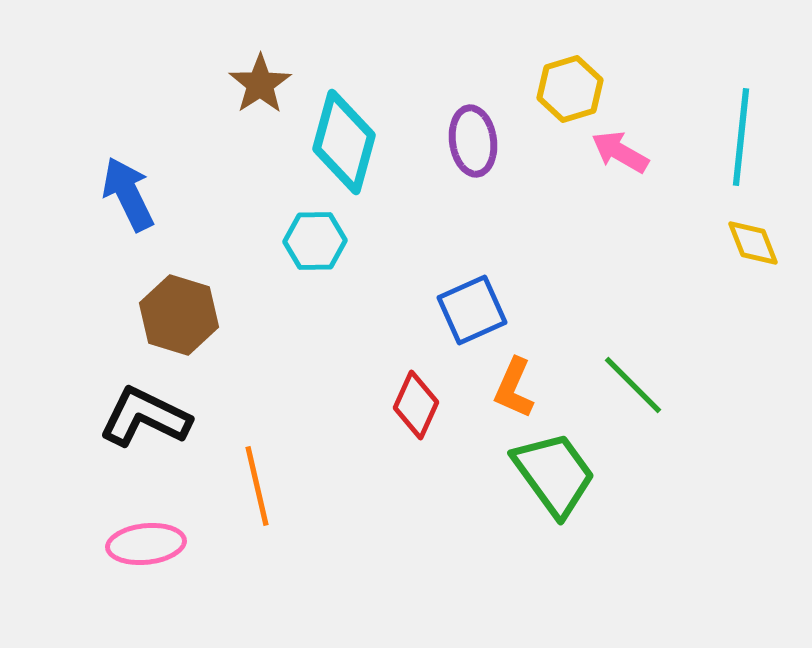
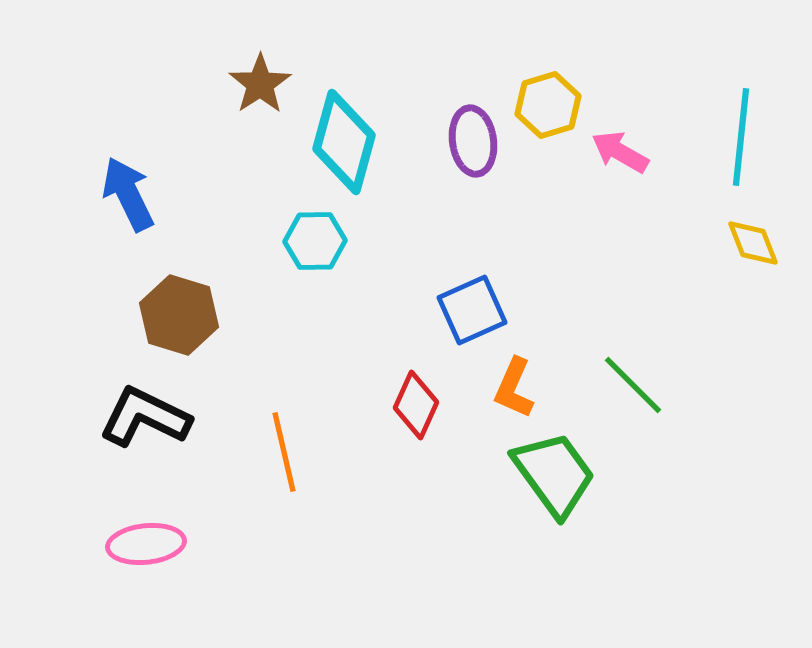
yellow hexagon: moved 22 px left, 16 px down
orange line: moved 27 px right, 34 px up
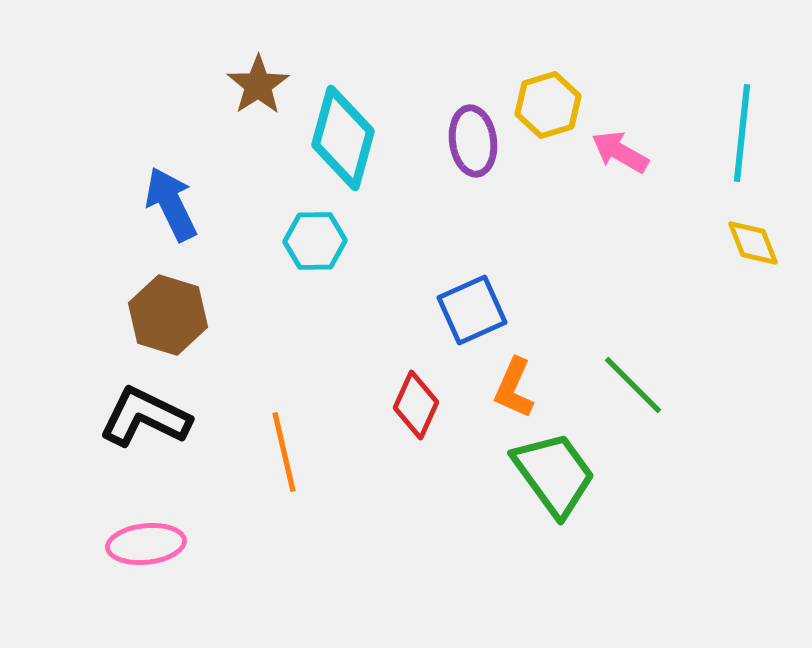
brown star: moved 2 px left, 1 px down
cyan line: moved 1 px right, 4 px up
cyan diamond: moved 1 px left, 4 px up
blue arrow: moved 43 px right, 10 px down
brown hexagon: moved 11 px left
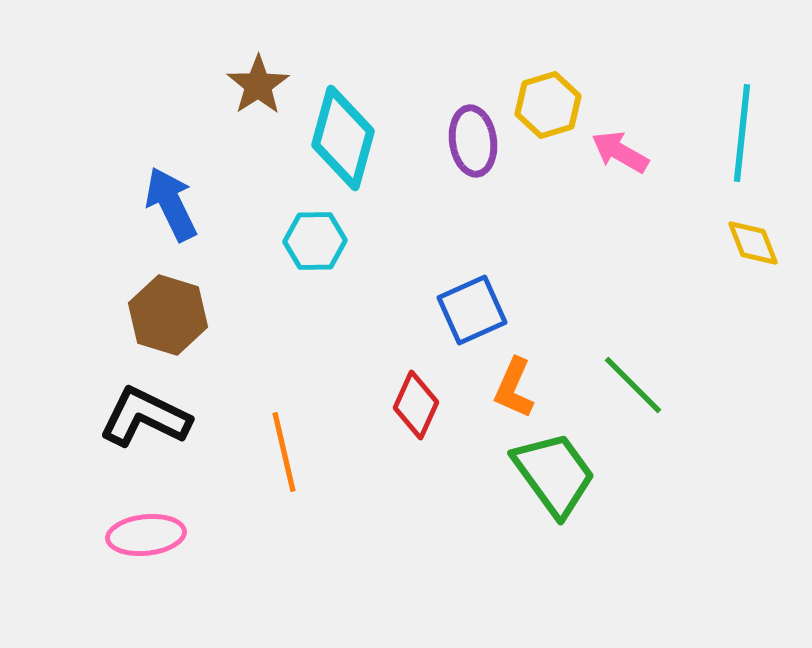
pink ellipse: moved 9 px up
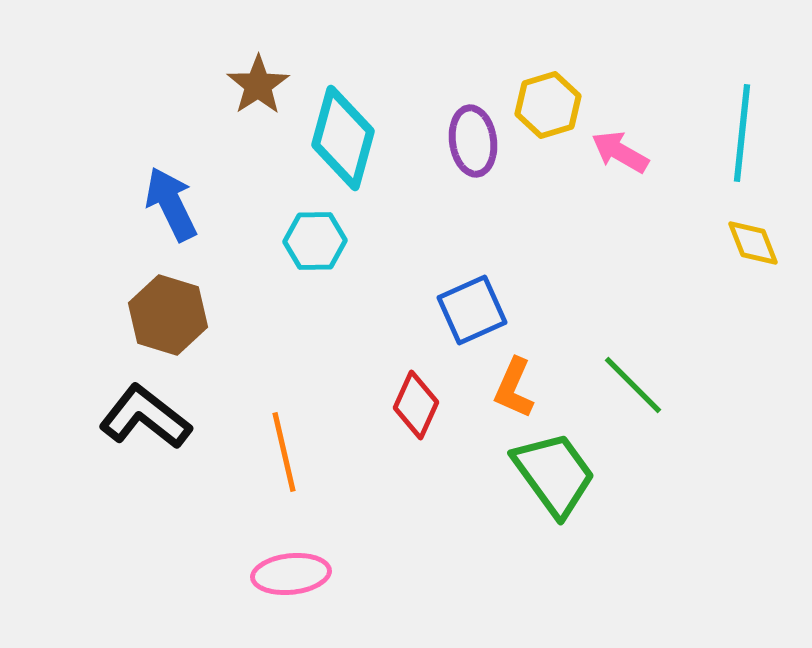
black L-shape: rotated 12 degrees clockwise
pink ellipse: moved 145 px right, 39 px down
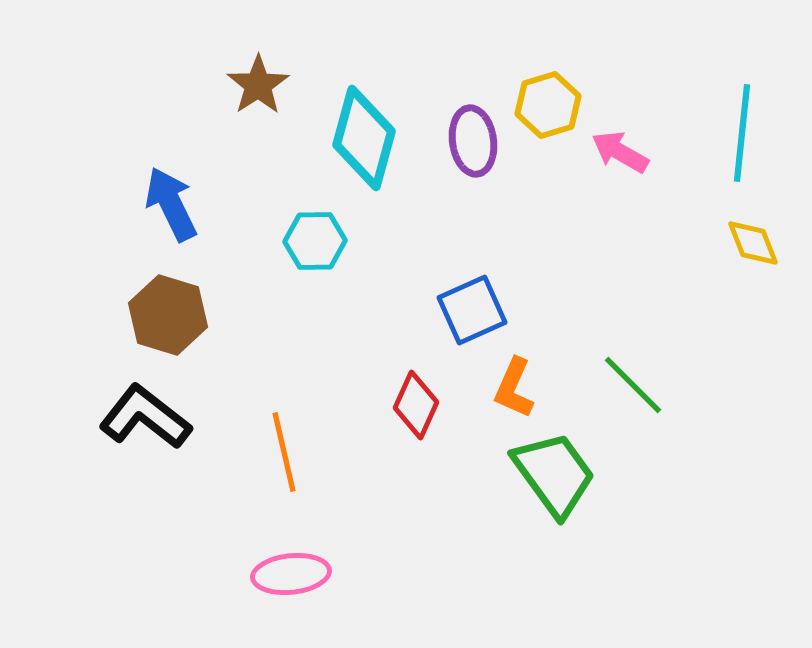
cyan diamond: moved 21 px right
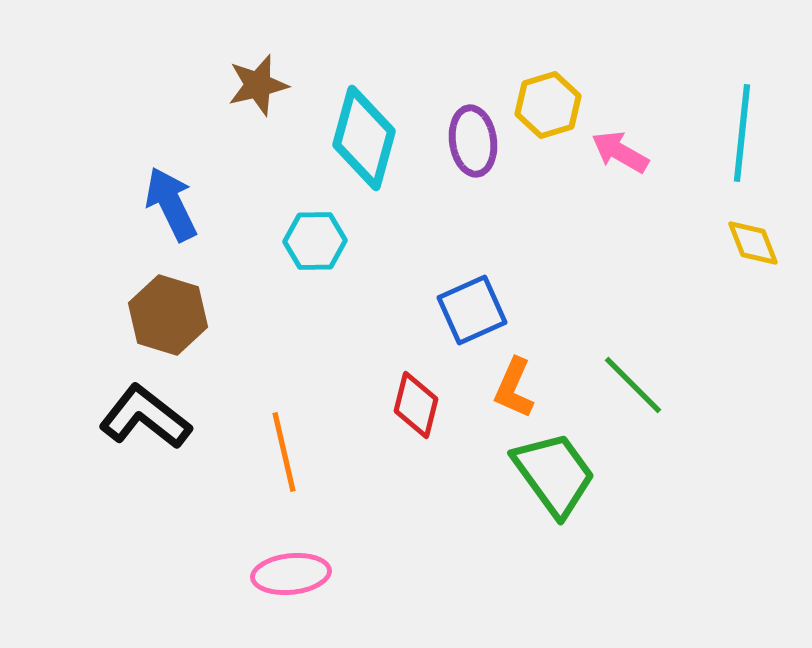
brown star: rotated 20 degrees clockwise
red diamond: rotated 10 degrees counterclockwise
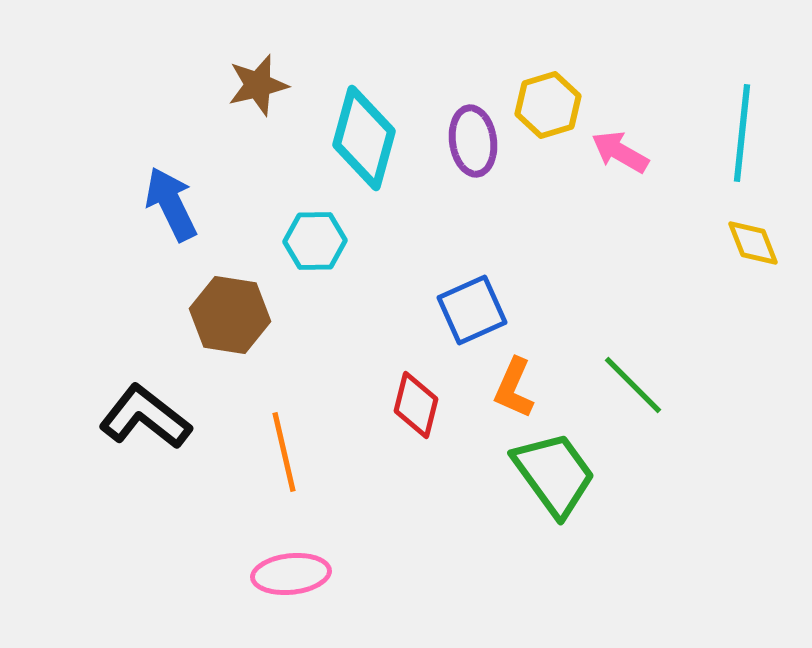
brown hexagon: moved 62 px right; rotated 8 degrees counterclockwise
